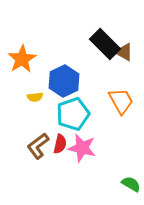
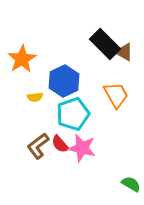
orange trapezoid: moved 5 px left, 6 px up
red semicircle: rotated 126 degrees clockwise
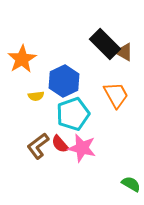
yellow semicircle: moved 1 px right, 1 px up
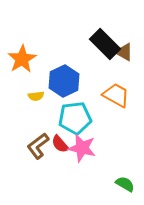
orange trapezoid: rotated 32 degrees counterclockwise
cyan pentagon: moved 2 px right, 4 px down; rotated 12 degrees clockwise
green semicircle: moved 6 px left
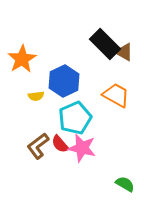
cyan pentagon: rotated 16 degrees counterclockwise
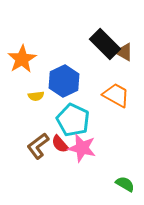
cyan pentagon: moved 2 px left, 2 px down; rotated 24 degrees counterclockwise
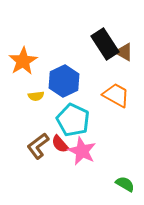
black rectangle: rotated 12 degrees clockwise
orange star: moved 1 px right, 2 px down
pink star: moved 3 px down; rotated 12 degrees clockwise
